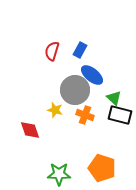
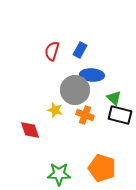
blue ellipse: rotated 35 degrees counterclockwise
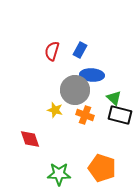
red diamond: moved 9 px down
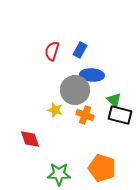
green triangle: moved 2 px down
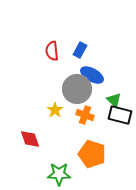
red semicircle: rotated 24 degrees counterclockwise
blue ellipse: rotated 25 degrees clockwise
gray circle: moved 2 px right, 1 px up
yellow star: rotated 21 degrees clockwise
orange pentagon: moved 10 px left, 14 px up
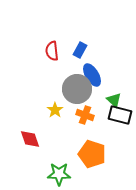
blue ellipse: rotated 30 degrees clockwise
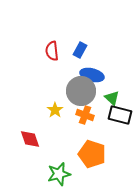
blue ellipse: rotated 45 degrees counterclockwise
gray circle: moved 4 px right, 2 px down
green triangle: moved 2 px left, 2 px up
green star: rotated 15 degrees counterclockwise
